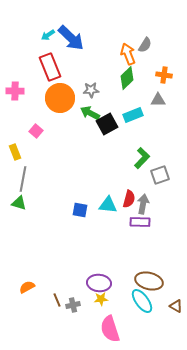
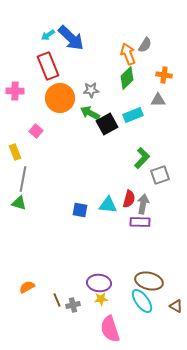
red rectangle: moved 2 px left, 1 px up
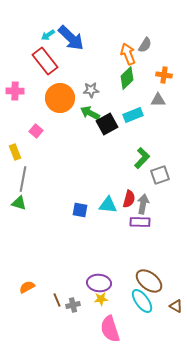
red rectangle: moved 3 px left, 5 px up; rotated 16 degrees counterclockwise
brown ellipse: rotated 24 degrees clockwise
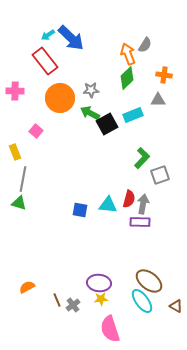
gray cross: rotated 24 degrees counterclockwise
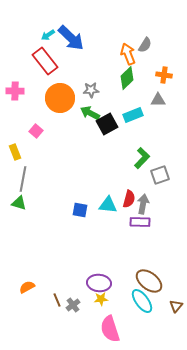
brown triangle: rotated 40 degrees clockwise
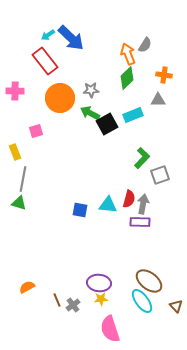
pink square: rotated 32 degrees clockwise
brown triangle: rotated 24 degrees counterclockwise
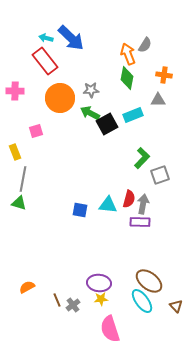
cyan arrow: moved 2 px left, 3 px down; rotated 48 degrees clockwise
green diamond: rotated 35 degrees counterclockwise
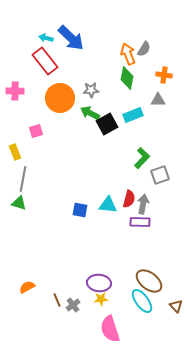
gray semicircle: moved 1 px left, 4 px down
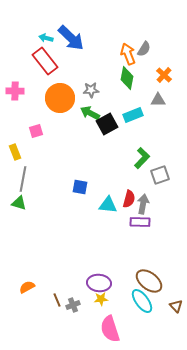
orange cross: rotated 35 degrees clockwise
blue square: moved 23 px up
gray cross: rotated 16 degrees clockwise
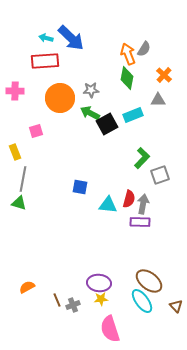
red rectangle: rotated 56 degrees counterclockwise
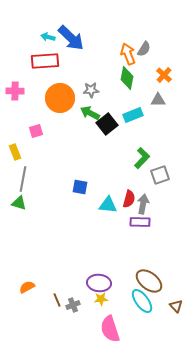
cyan arrow: moved 2 px right, 1 px up
black square: rotated 10 degrees counterclockwise
